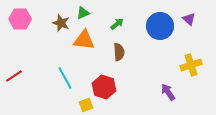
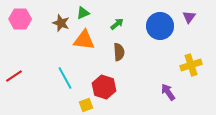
purple triangle: moved 2 px up; rotated 24 degrees clockwise
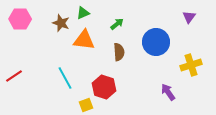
blue circle: moved 4 px left, 16 px down
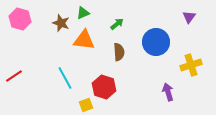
pink hexagon: rotated 15 degrees clockwise
purple arrow: rotated 18 degrees clockwise
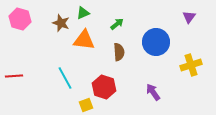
red line: rotated 30 degrees clockwise
purple arrow: moved 15 px left; rotated 18 degrees counterclockwise
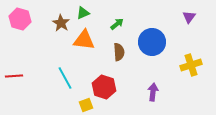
brown star: rotated 12 degrees clockwise
blue circle: moved 4 px left
purple arrow: rotated 42 degrees clockwise
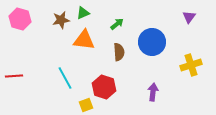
brown star: moved 3 px up; rotated 30 degrees clockwise
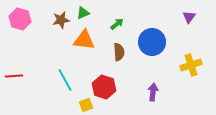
cyan line: moved 2 px down
